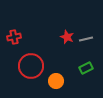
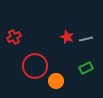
red cross: rotated 16 degrees counterclockwise
red circle: moved 4 px right
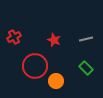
red star: moved 13 px left, 3 px down
green rectangle: rotated 72 degrees clockwise
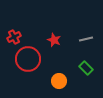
red circle: moved 7 px left, 7 px up
orange circle: moved 3 px right
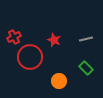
red circle: moved 2 px right, 2 px up
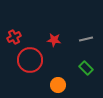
red star: rotated 16 degrees counterclockwise
red circle: moved 3 px down
orange circle: moved 1 px left, 4 px down
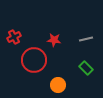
red circle: moved 4 px right
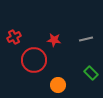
green rectangle: moved 5 px right, 5 px down
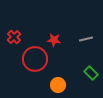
red cross: rotated 16 degrees counterclockwise
red circle: moved 1 px right, 1 px up
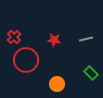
red circle: moved 9 px left, 1 px down
orange circle: moved 1 px left, 1 px up
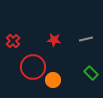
red cross: moved 1 px left, 4 px down
red circle: moved 7 px right, 7 px down
orange circle: moved 4 px left, 4 px up
